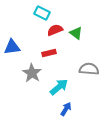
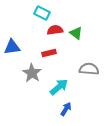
red semicircle: rotated 14 degrees clockwise
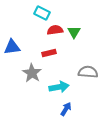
green triangle: moved 2 px left, 1 px up; rotated 24 degrees clockwise
gray semicircle: moved 1 px left, 3 px down
cyan arrow: rotated 30 degrees clockwise
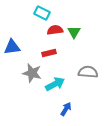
gray star: rotated 18 degrees counterclockwise
cyan arrow: moved 4 px left, 3 px up; rotated 18 degrees counterclockwise
